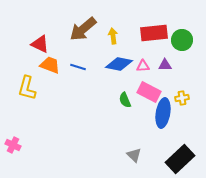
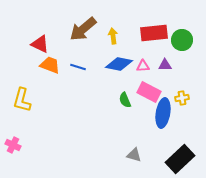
yellow L-shape: moved 5 px left, 12 px down
gray triangle: rotated 28 degrees counterclockwise
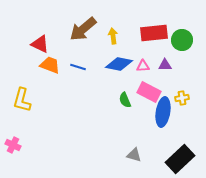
blue ellipse: moved 1 px up
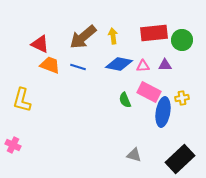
brown arrow: moved 8 px down
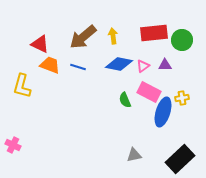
pink triangle: rotated 32 degrees counterclockwise
yellow L-shape: moved 14 px up
blue ellipse: rotated 8 degrees clockwise
gray triangle: rotated 28 degrees counterclockwise
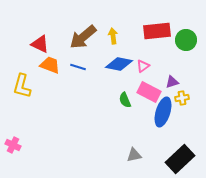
red rectangle: moved 3 px right, 2 px up
green circle: moved 4 px right
purple triangle: moved 7 px right, 17 px down; rotated 16 degrees counterclockwise
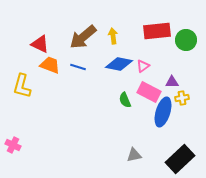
purple triangle: rotated 16 degrees clockwise
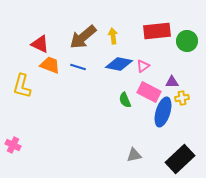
green circle: moved 1 px right, 1 px down
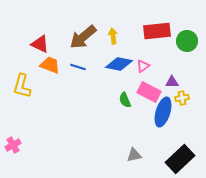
pink cross: rotated 35 degrees clockwise
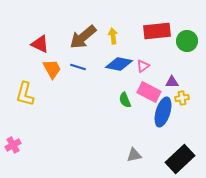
orange trapezoid: moved 2 px right, 4 px down; rotated 40 degrees clockwise
yellow L-shape: moved 3 px right, 8 px down
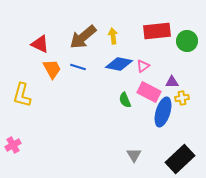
yellow L-shape: moved 3 px left, 1 px down
gray triangle: rotated 49 degrees counterclockwise
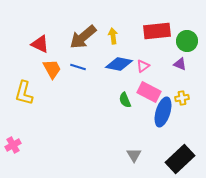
purple triangle: moved 8 px right, 18 px up; rotated 24 degrees clockwise
yellow L-shape: moved 2 px right, 2 px up
